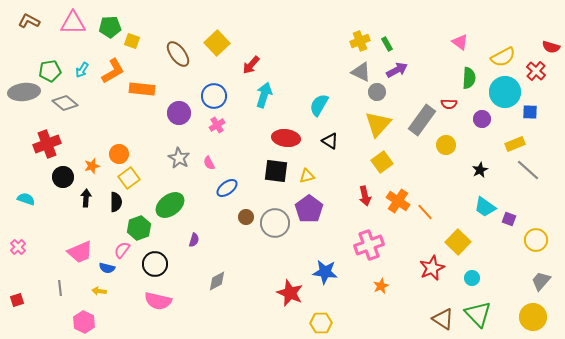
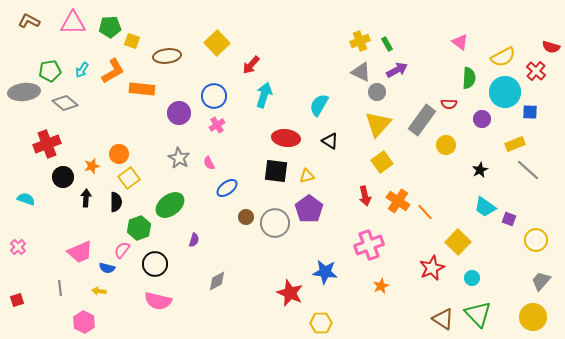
brown ellipse at (178, 54): moved 11 px left, 2 px down; rotated 60 degrees counterclockwise
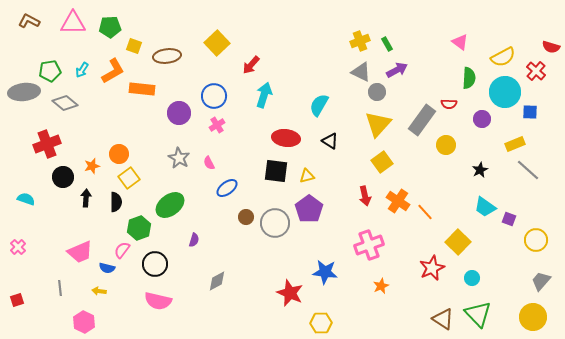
yellow square at (132, 41): moved 2 px right, 5 px down
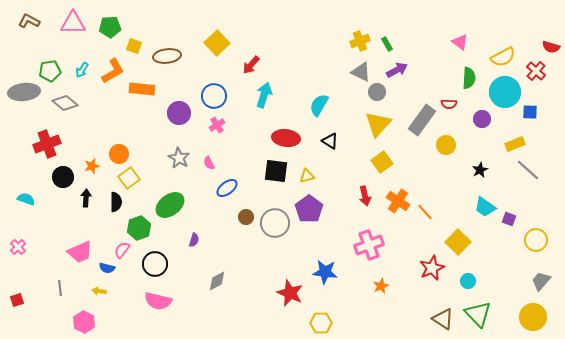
cyan circle at (472, 278): moved 4 px left, 3 px down
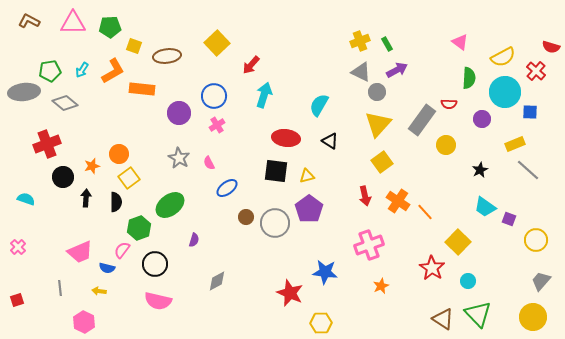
red star at (432, 268): rotated 15 degrees counterclockwise
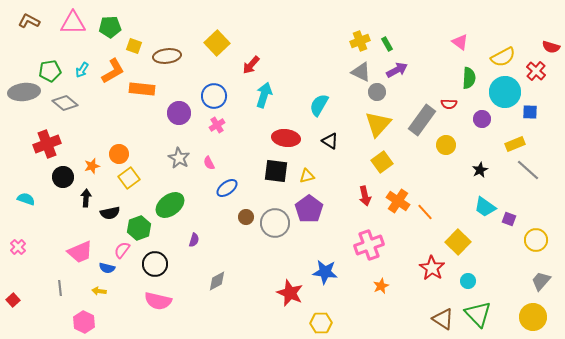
black semicircle at (116, 202): moved 6 px left, 11 px down; rotated 78 degrees clockwise
red square at (17, 300): moved 4 px left; rotated 24 degrees counterclockwise
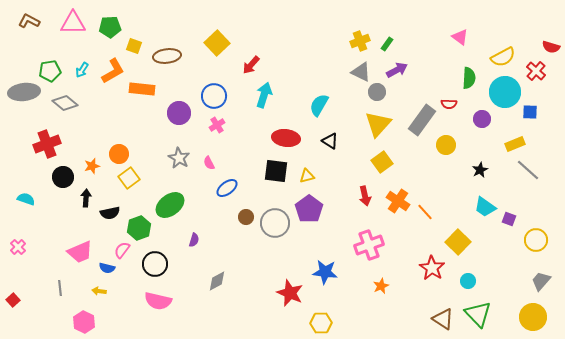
pink triangle at (460, 42): moved 5 px up
green rectangle at (387, 44): rotated 64 degrees clockwise
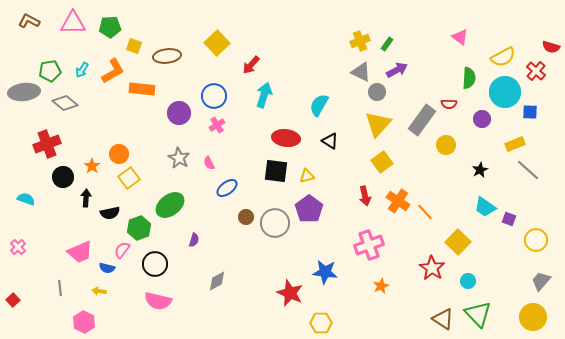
orange star at (92, 166): rotated 21 degrees counterclockwise
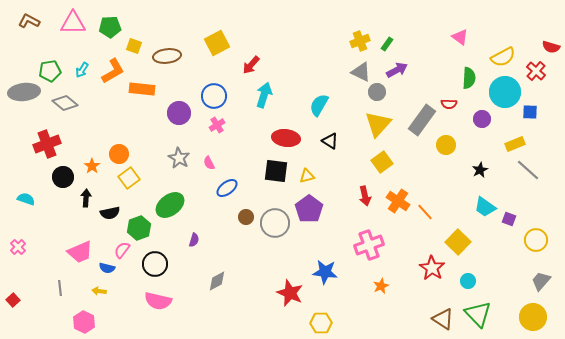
yellow square at (217, 43): rotated 15 degrees clockwise
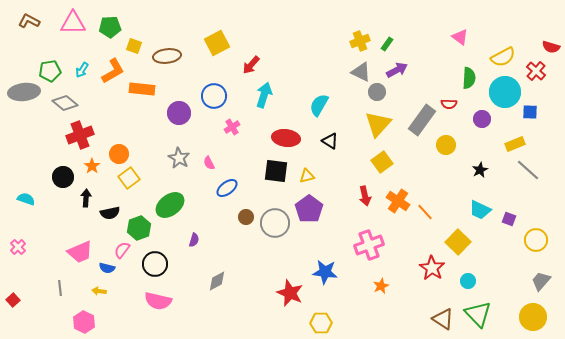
pink cross at (217, 125): moved 15 px right, 2 px down
red cross at (47, 144): moved 33 px right, 9 px up
cyan trapezoid at (485, 207): moved 5 px left, 3 px down; rotated 10 degrees counterclockwise
